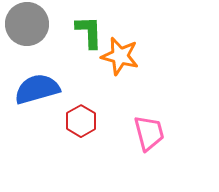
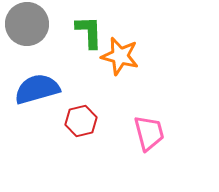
red hexagon: rotated 16 degrees clockwise
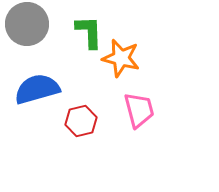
orange star: moved 1 px right, 2 px down
pink trapezoid: moved 10 px left, 23 px up
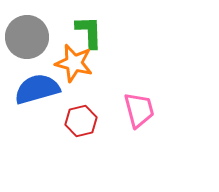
gray circle: moved 13 px down
orange star: moved 47 px left, 5 px down
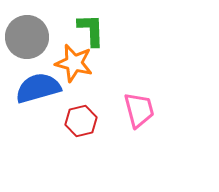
green L-shape: moved 2 px right, 2 px up
blue semicircle: moved 1 px right, 1 px up
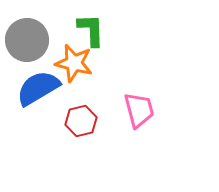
gray circle: moved 3 px down
blue semicircle: rotated 15 degrees counterclockwise
